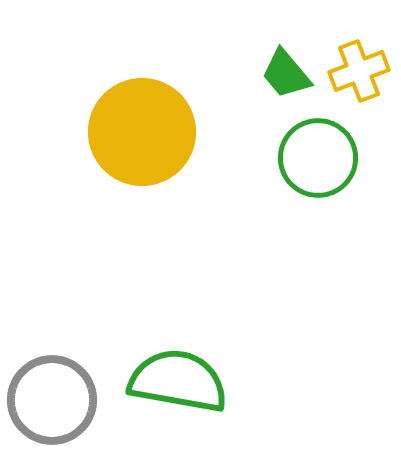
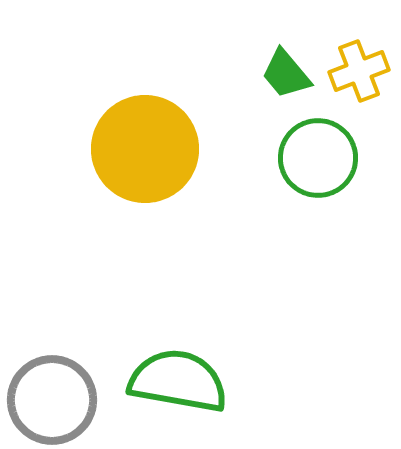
yellow circle: moved 3 px right, 17 px down
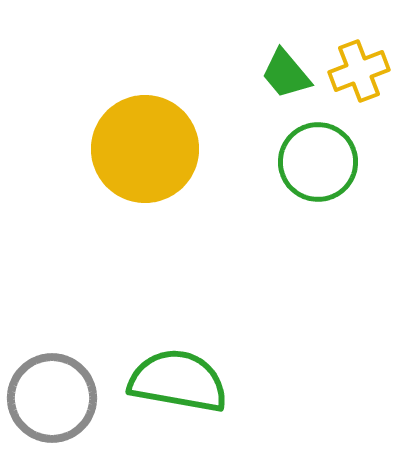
green circle: moved 4 px down
gray circle: moved 2 px up
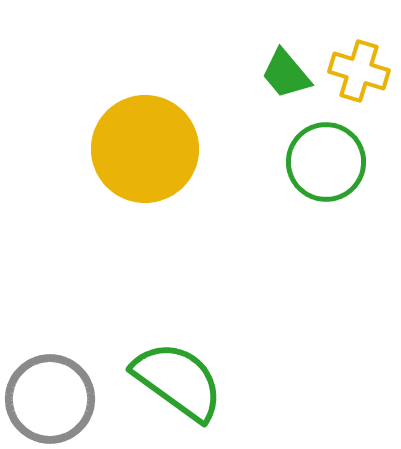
yellow cross: rotated 38 degrees clockwise
green circle: moved 8 px right
green semicircle: rotated 26 degrees clockwise
gray circle: moved 2 px left, 1 px down
